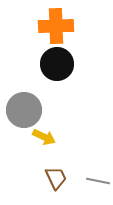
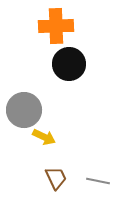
black circle: moved 12 px right
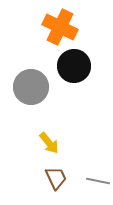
orange cross: moved 4 px right, 1 px down; rotated 28 degrees clockwise
black circle: moved 5 px right, 2 px down
gray circle: moved 7 px right, 23 px up
yellow arrow: moved 5 px right, 6 px down; rotated 25 degrees clockwise
